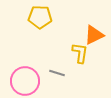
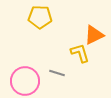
yellow L-shape: rotated 25 degrees counterclockwise
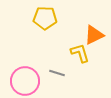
yellow pentagon: moved 5 px right, 1 px down
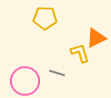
orange triangle: moved 2 px right, 3 px down
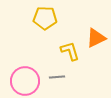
yellow L-shape: moved 10 px left, 2 px up
gray line: moved 4 px down; rotated 21 degrees counterclockwise
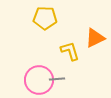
orange triangle: moved 1 px left
gray line: moved 2 px down
pink circle: moved 14 px right, 1 px up
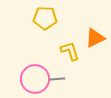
pink circle: moved 4 px left, 1 px up
